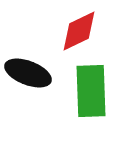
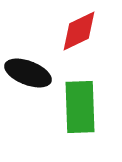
green rectangle: moved 11 px left, 16 px down
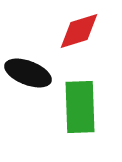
red diamond: rotated 9 degrees clockwise
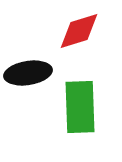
black ellipse: rotated 30 degrees counterclockwise
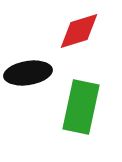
green rectangle: moved 1 px right; rotated 14 degrees clockwise
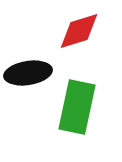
green rectangle: moved 4 px left
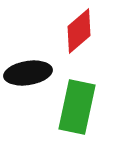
red diamond: rotated 24 degrees counterclockwise
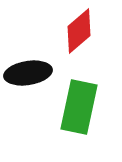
green rectangle: moved 2 px right
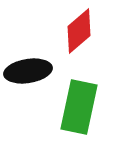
black ellipse: moved 2 px up
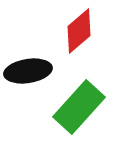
green rectangle: rotated 30 degrees clockwise
